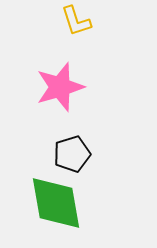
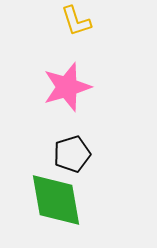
pink star: moved 7 px right
green diamond: moved 3 px up
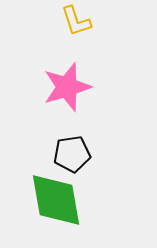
black pentagon: rotated 9 degrees clockwise
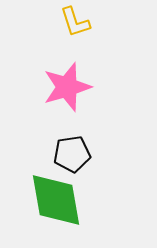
yellow L-shape: moved 1 px left, 1 px down
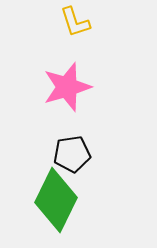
green diamond: rotated 36 degrees clockwise
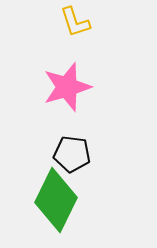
black pentagon: rotated 15 degrees clockwise
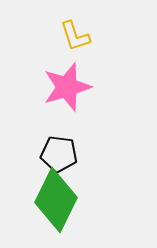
yellow L-shape: moved 14 px down
black pentagon: moved 13 px left
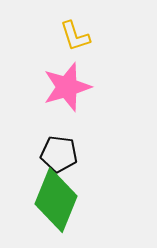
green diamond: rotated 4 degrees counterclockwise
